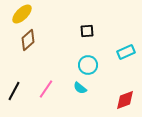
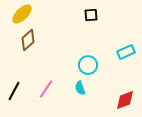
black square: moved 4 px right, 16 px up
cyan semicircle: rotated 32 degrees clockwise
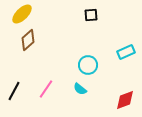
cyan semicircle: moved 1 px down; rotated 32 degrees counterclockwise
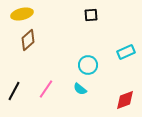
yellow ellipse: rotated 30 degrees clockwise
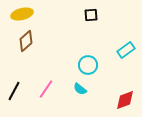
brown diamond: moved 2 px left, 1 px down
cyan rectangle: moved 2 px up; rotated 12 degrees counterclockwise
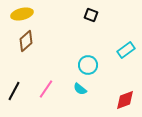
black square: rotated 24 degrees clockwise
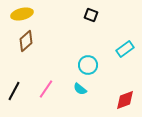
cyan rectangle: moved 1 px left, 1 px up
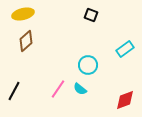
yellow ellipse: moved 1 px right
pink line: moved 12 px right
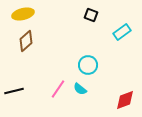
cyan rectangle: moved 3 px left, 17 px up
black line: rotated 48 degrees clockwise
